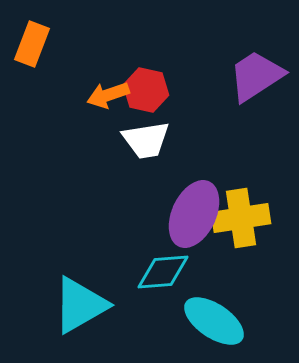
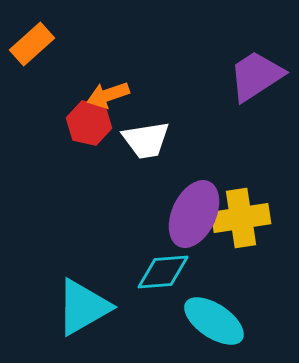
orange rectangle: rotated 27 degrees clockwise
red hexagon: moved 57 px left, 33 px down
cyan triangle: moved 3 px right, 2 px down
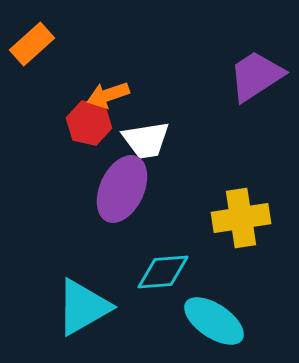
purple ellipse: moved 72 px left, 25 px up
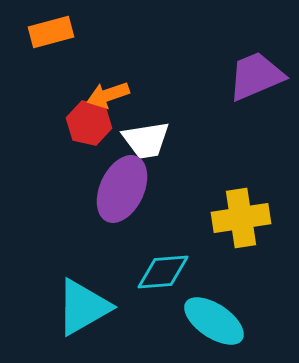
orange rectangle: moved 19 px right, 12 px up; rotated 27 degrees clockwise
purple trapezoid: rotated 10 degrees clockwise
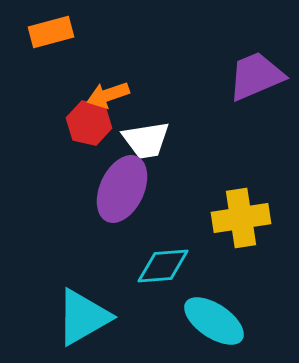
cyan diamond: moved 6 px up
cyan triangle: moved 10 px down
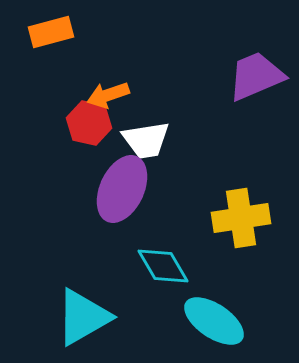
cyan diamond: rotated 64 degrees clockwise
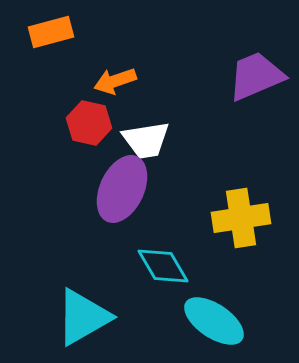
orange arrow: moved 7 px right, 14 px up
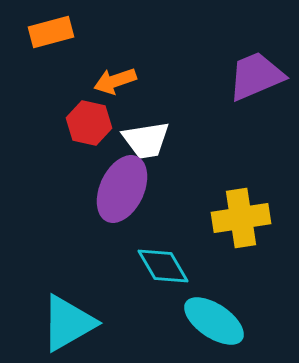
cyan triangle: moved 15 px left, 6 px down
